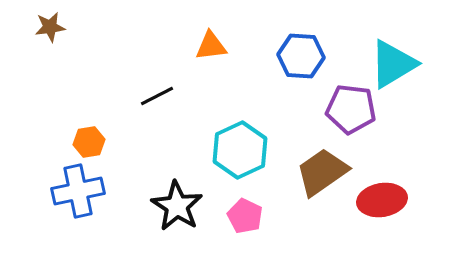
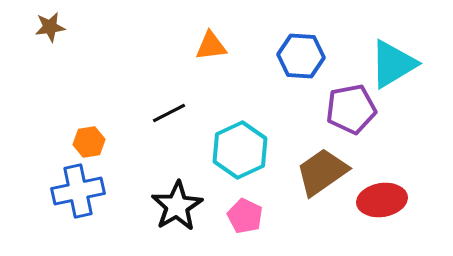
black line: moved 12 px right, 17 px down
purple pentagon: rotated 18 degrees counterclockwise
black star: rotated 9 degrees clockwise
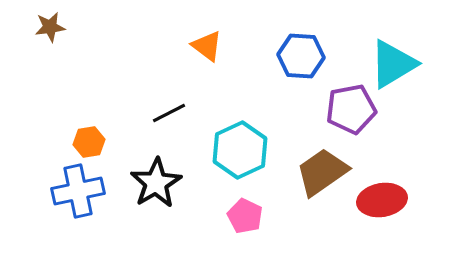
orange triangle: moved 4 px left; rotated 44 degrees clockwise
black star: moved 21 px left, 23 px up
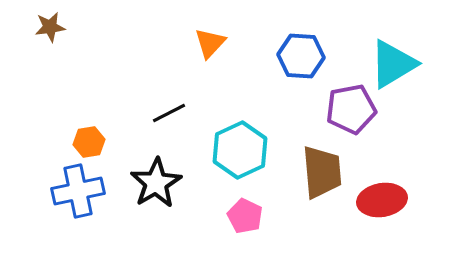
orange triangle: moved 3 px right, 3 px up; rotated 36 degrees clockwise
brown trapezoid: rotated 120 degrees clockwise
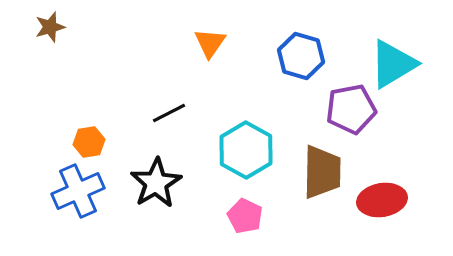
brown star: rotated 8 degrees counterclockwise
orange triangle: rotated 8 degrees counterclockwise
blue hexagon: rotated 12 degrees clockwise
cyan hexagon: moved 6 px right; rotated 6 degrees counterclockwise
brown trapezoid: rotated 6 degrees clockwise
blue cross: rotated 12 degrees counterclockwise
